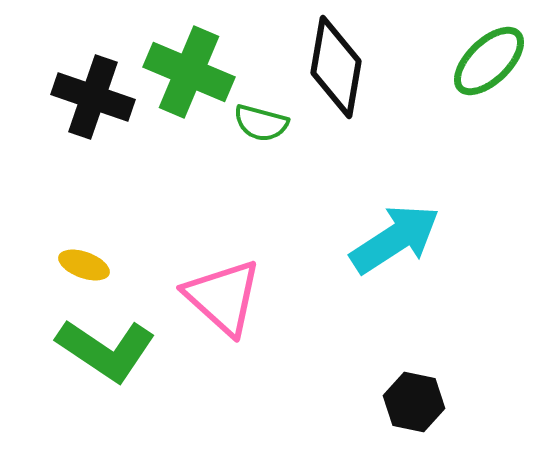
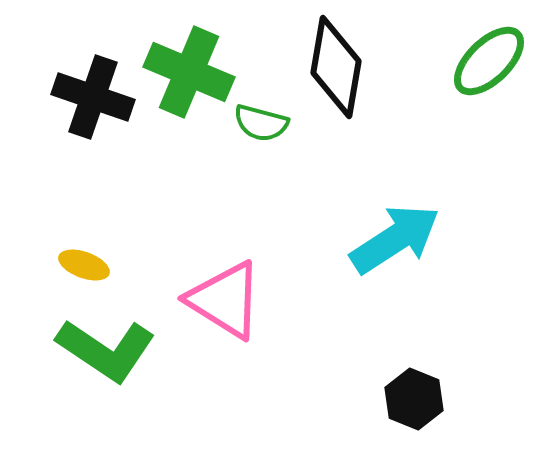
pink triangle: moved 2 px right, 3 px down; rotated 10 degrees counterclockwise
black hexagon: moved 3 px up; rotated 10 degrees clockwise
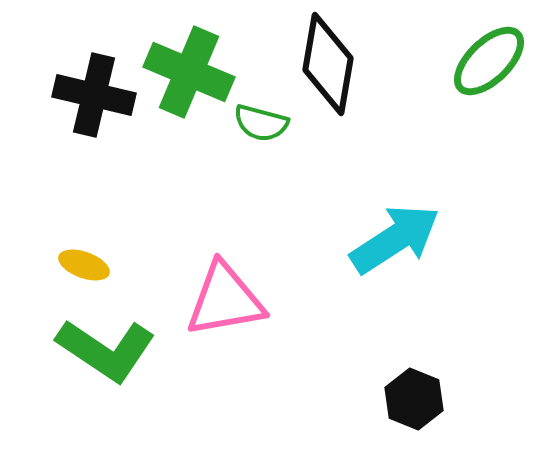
black diamond: moved 8 px left, 3 px up
black cross: moved 1 px right, 2 px up; rotated 6 degrees counterclockwise
pink triangle: rotated 42 degrees counterclockwise
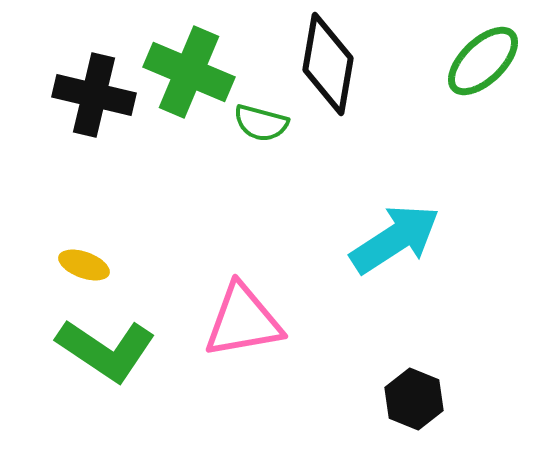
green ellipse: moved 6 px left
pink triangle: moved 18 px right, 21 px down
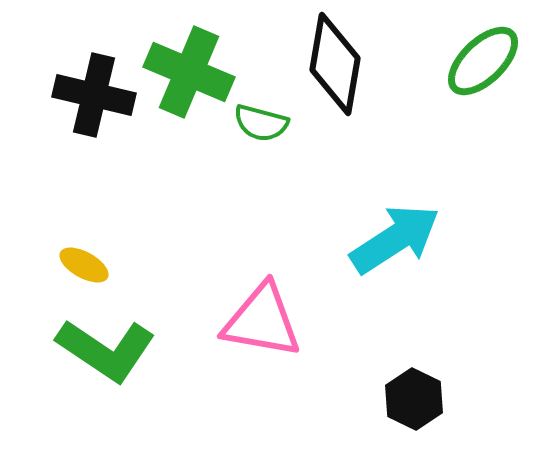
black diamond: moved 7 px right
yellow ellipse: rotated 9 degrees clockwise
pink triangle: moved 19 px right; rotated 20 degrees clockwise
black hexagon: rotated 4 degrees clockwise
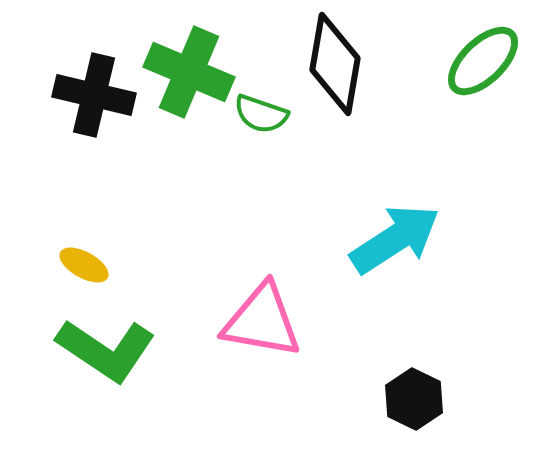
green semicircle: moved 9 px up; rotated 4 degrees clockwise
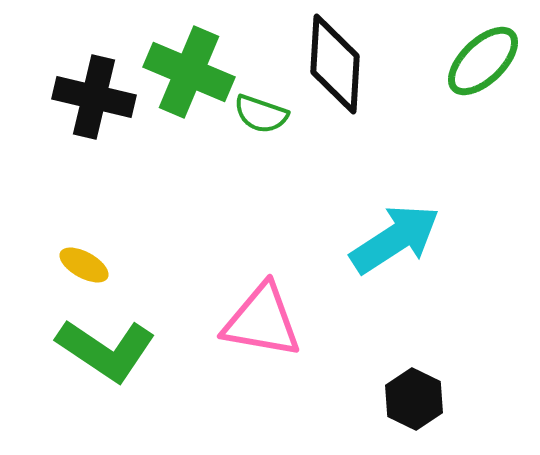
black diamond: rotated 6 degrees counterclockwise
black cross: moved 2 px down
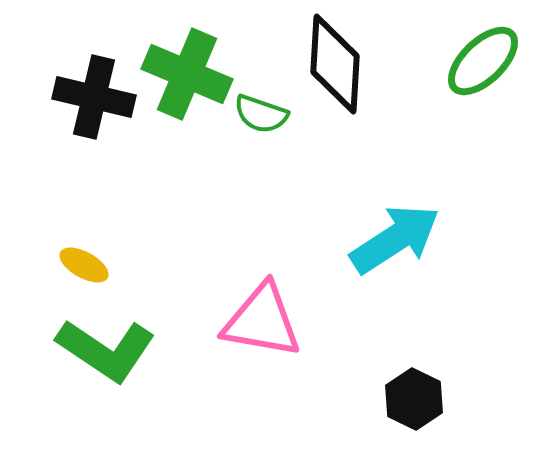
green cross: moved 2 px left, 2 px down
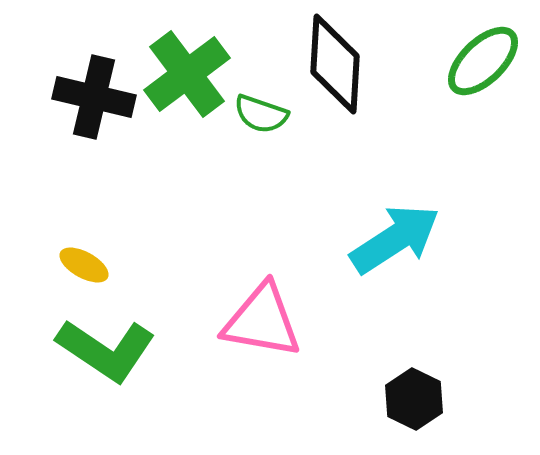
green cross: rotated 30 degrees clockwise
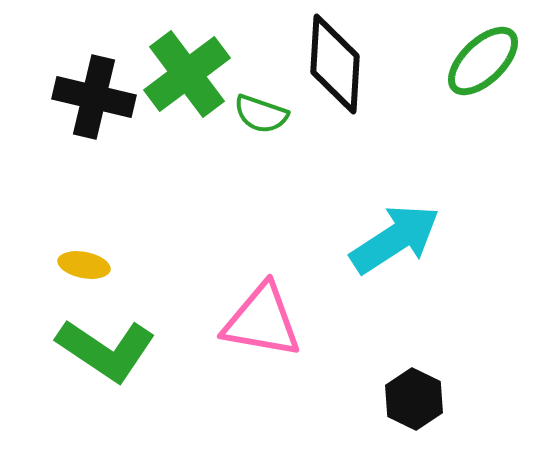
yellow ellipse: rotated 18 degrees counterclockwise
